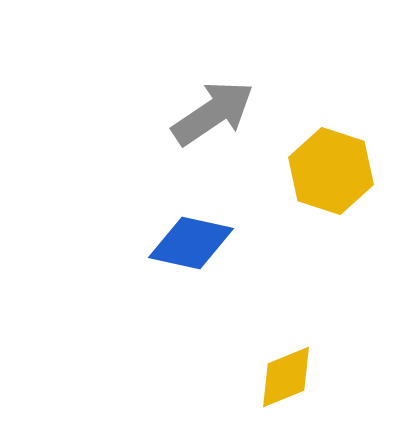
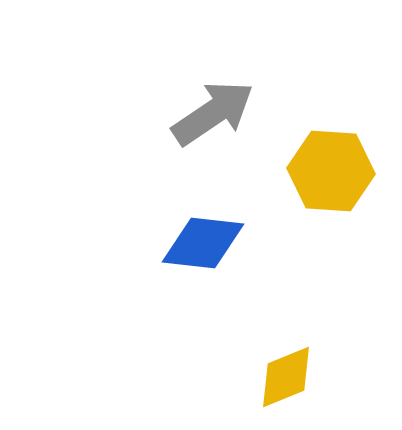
yellow hexagon: rotated 14 degrees counterclockwise
blue diamond: moved 12 px right; rotated 6 degrees counterclockwise
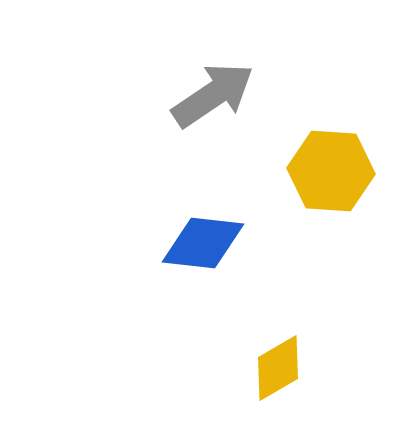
gray arrow: moved 18 px up
yellow diamond: moved 8 px left, 9 px up; rotated 8 degrees counterclockwise
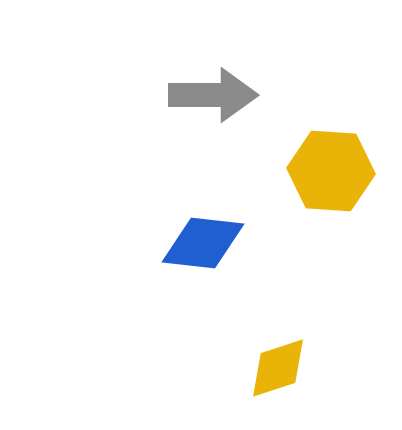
gray arrow: rotated 34 degrees clockwise
yellow diamond: rotated 12 degrees clockwise
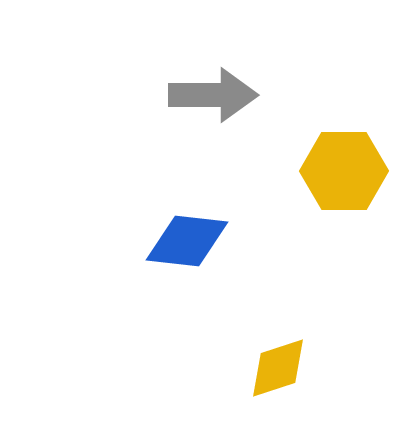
yellow hexagon: moved 13 px right; rotated 4 degrees counterclockwise
blue diamond: moved 16 px left, 2 px up
